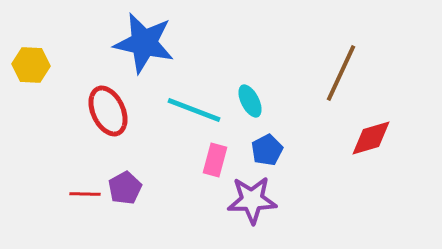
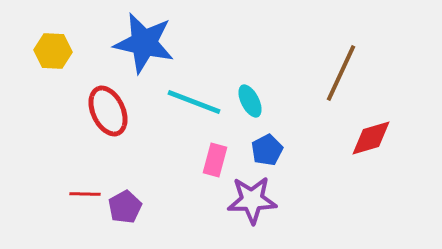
yellow hexagon: moved 22 px right, 14 px up
cyan line: moved 8 px up
purple pentagon: moved 19 px down
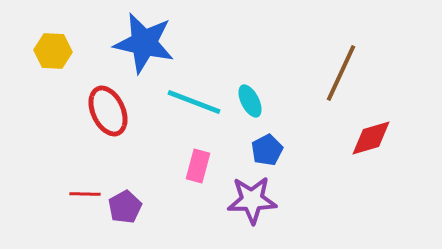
pink rectangle: moved 17 px left, 6 px down
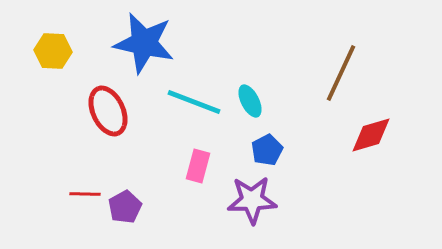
red diamond: moved 3 px up
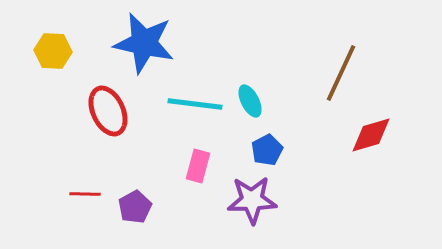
cyan line: moved 1 px right, 2 px down; rotated 14 degrees counterclockwise
purple pentagon: moved 10 px right
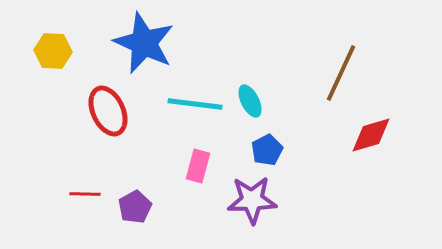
blue star: rotated 12 degrees clockwise
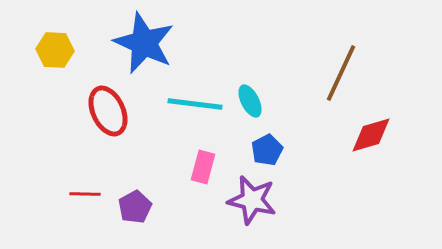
yellow hexagon: moved 2 px right, 1 px up
pink rectangle: moved 5 px right, 1 px down
purple star: rotated 15 degrees clockwise
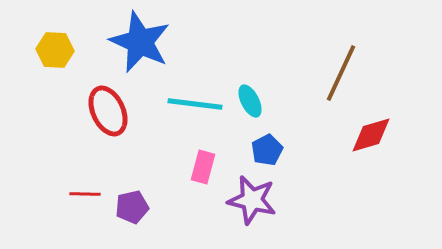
blue star: moved 4 px left, 1 px up
purple pentagon: moved 3 px left; rotated 16 degrees clockwise
